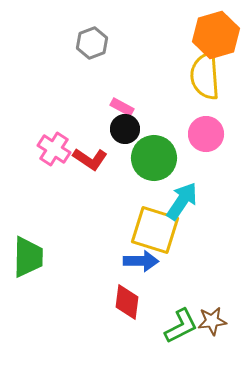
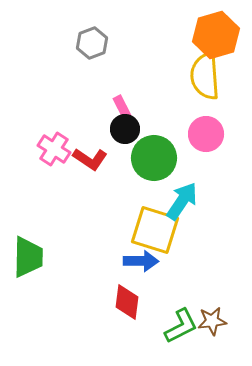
pink rectangle: rotated 35 degrees clockwise
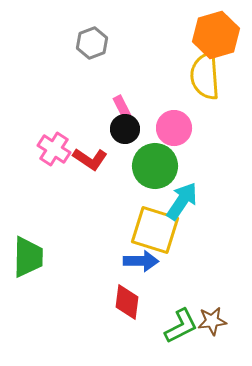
pink circle: moved 32 px left, 6 px up
green circle: moved 1 px right, 8 px down
